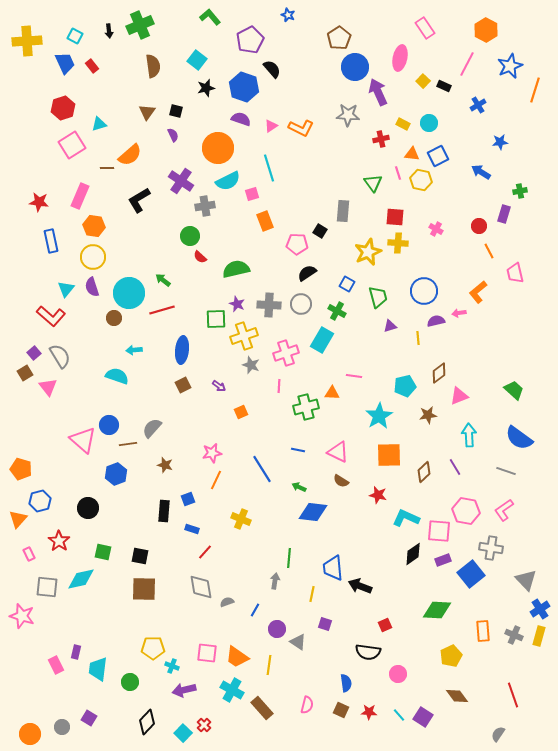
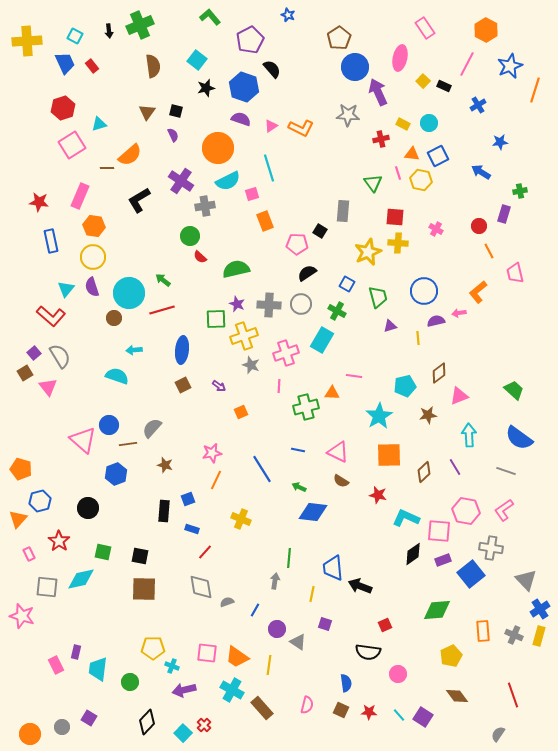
green diamond at (437, 610): rotated 8 degrees counterclockwise
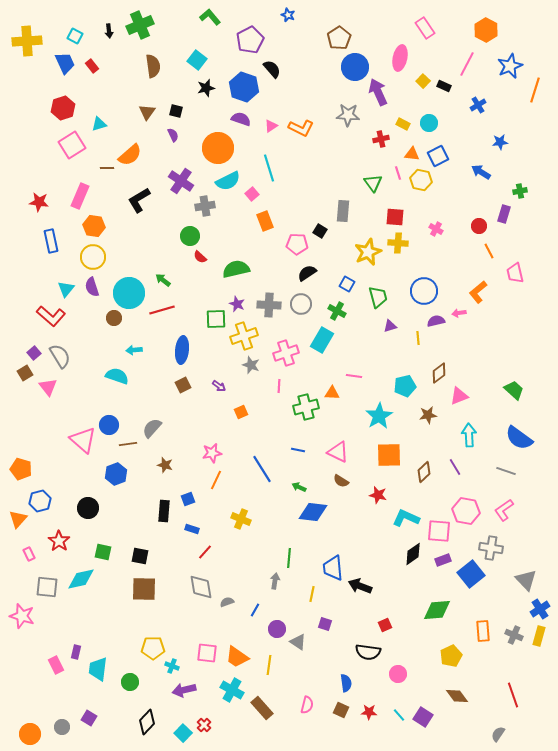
pink square at (252, 194): rotated 24 degrees counterclockwise
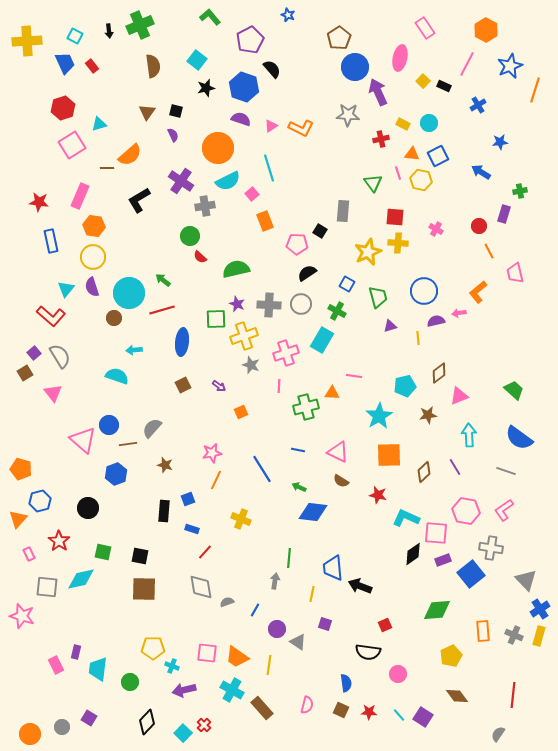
blue ellipse at (182, 350): moved 8 px up
pink triangle at (48, 387): moved 5 px right, 6 px down
pink square at (439, 531): moved 3 px left, 2 px down
red line at (513, 695): rotated 25 degrees clockwise
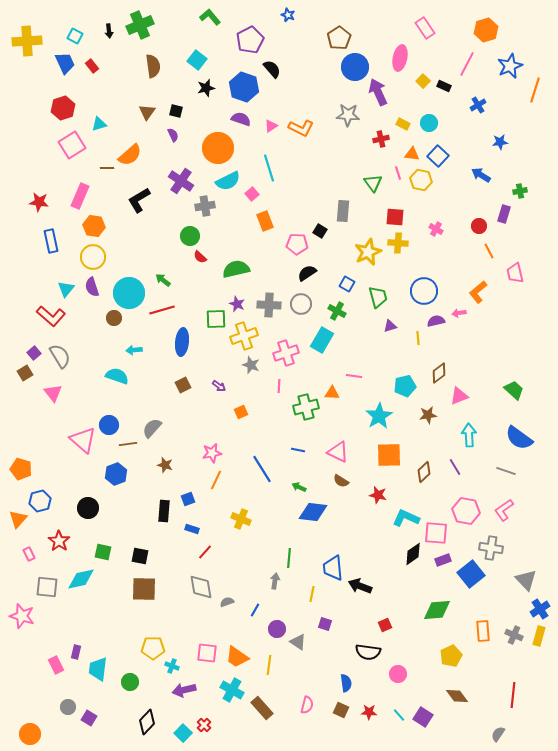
orange hexagon at (486, 30): rotated 15 degrees clockwise
blue square at (438, 156): rotated 20 degrees counterclockwise
blue arrow at (481, 172): moved 3 px down
gray circle at (62, 727): moved 6 px right, 20 px up
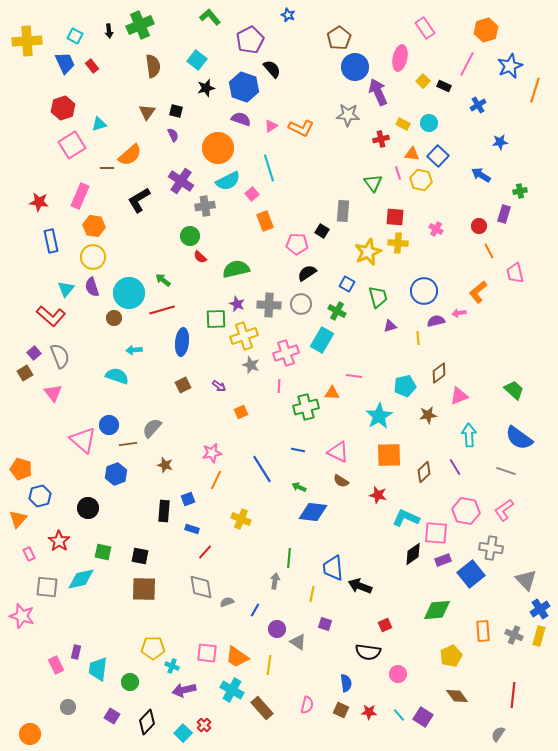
black square at (320, 231): moved 2 px right
gray semicircle at (60, 356): rotated 10 degrees clockwise
blue hexagon at (40, 501): moved 5 px up
purple square at (89, 718): moved 23 px right, 2 px up
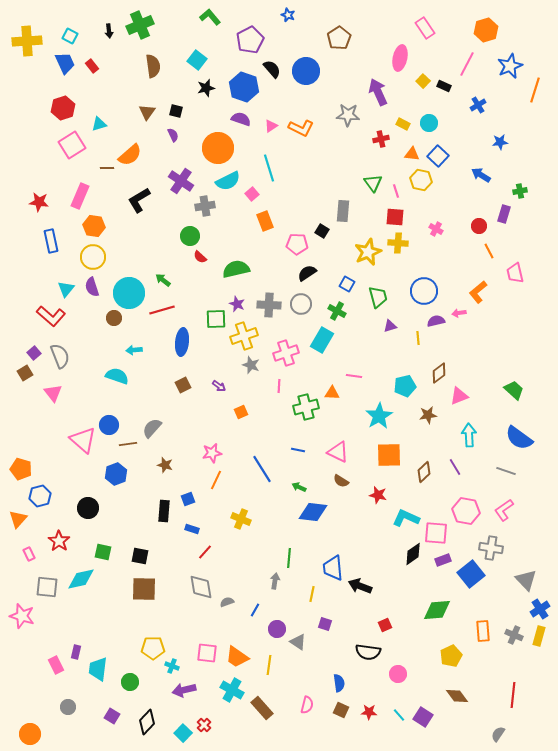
cyan square at (75, 36): moved 5 px left
blue circle at (355, 67): moved 49 px left, 4 px down
pink line at (398, 173): moved 2 px left, 18 px down
blue semicircle at (346, 683): moved 7 px left
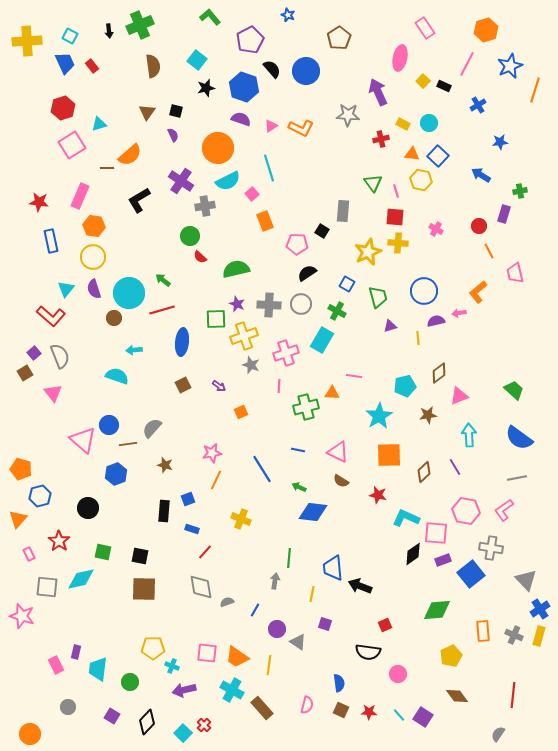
purple semicircle at (92, 287): moved 2 px right, 2 px down
gray line at (506, 471): moved 11 px right, 7 px down; rotated 30 degrees counterclockwise
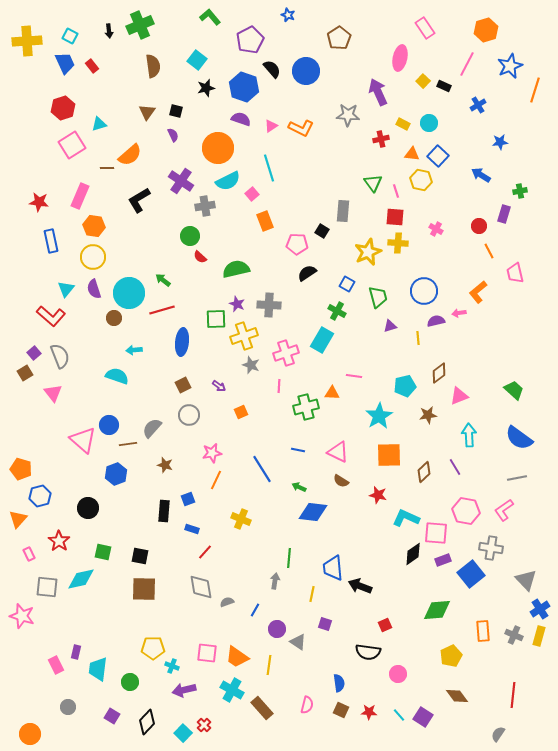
gray circle at (301, 304): moved 112 px left, 111 px down
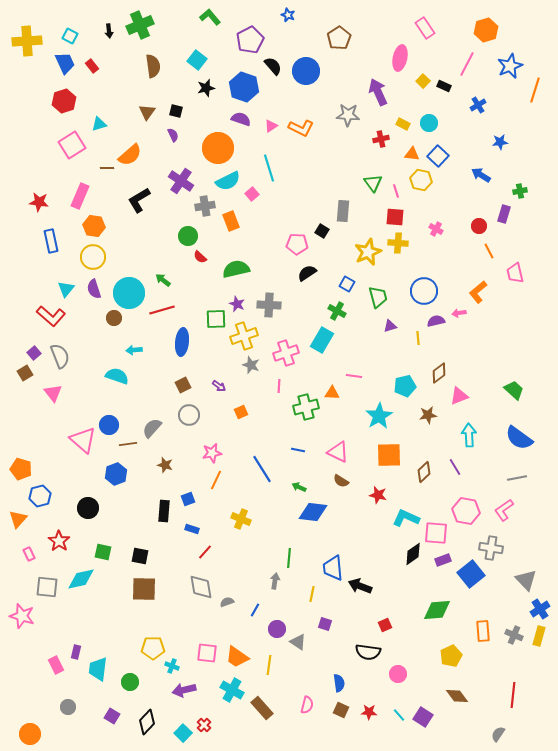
black semicircle at (272, 69): moved 1 px right, 3 px up
red hexagon at (63, 108): moved 1 px right, 7 px up
orange rectangle at (265, 221): moved 34 px left
green circle at (190, 236): moved 2 px left
